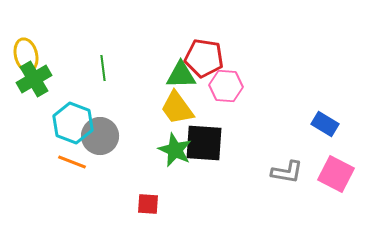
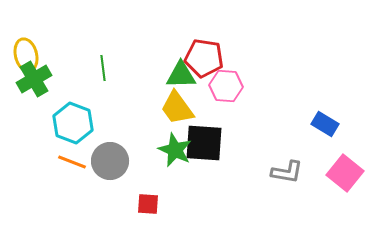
gray circle: moved 10 px right, 25 px down
pink square: moved 9 px right, 1 px up; rotated 12 degrees clockwise
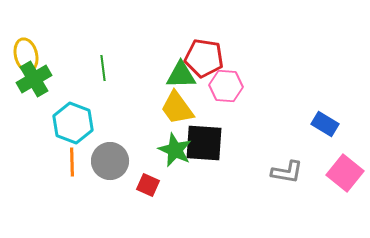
orange line: rotated 68 degrees clockwise
red square: moved 19 px up; rotated 20 degrees clockwise
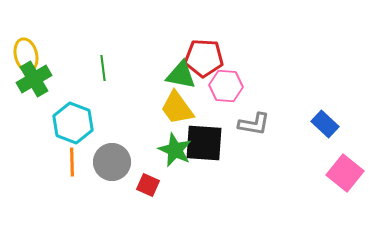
red pentagon: rotated 6 degrees counterclockwise
green triangle: rotated 12 degrees clockwise
blue rectangle: rotated 12 degrees clockwise
gray circle: moved 2 px right, 1 px down
gray L-shape: moved 33 px left, 48 px up
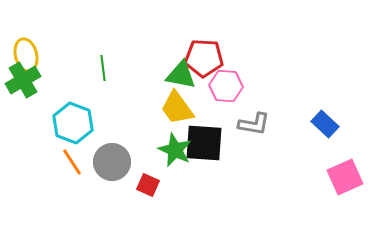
green cross: moved 11 px left, 1 px down
orange line: rotated 32 degrees counterclockwise
pink square: moved 4 px down; rotated 27 degrees clockwise
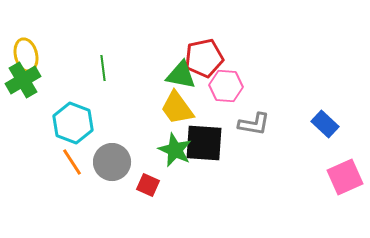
red pentagon: rotated 15 degrees counterclockwise
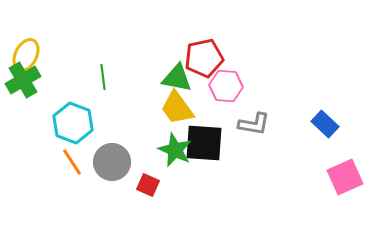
yellow ellipse: rotated 40 degrees clockwise
green line: moved 9 px down
green triangle: moved 4 px left, 3 px down
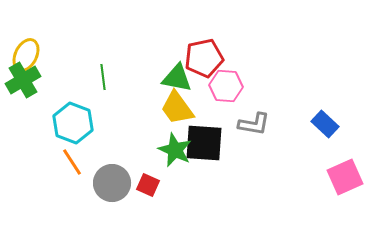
gray circle: moved 21 px down
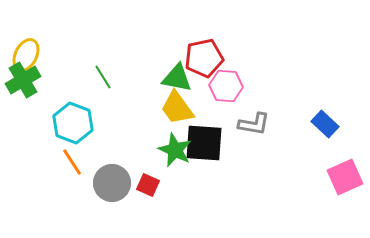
green line: rotated 25 degrees counterclockwise
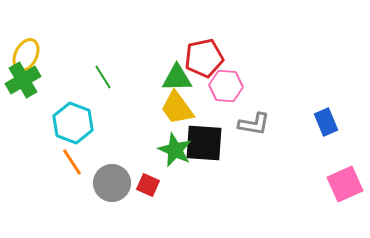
green triangle: rotated 12 degrees counterclockwise
blue rectangle: moved 1 px right, 2 px up; rotated 24 degrees clockwise
pink square: moved 7 px down
